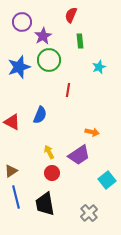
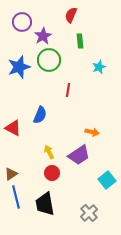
red triangle: moved 1 px right, 6 px down
brown triangle: moved 3 px down
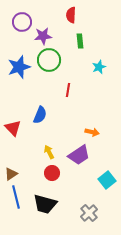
red semicircle: rotated 21 degrees counterclockwise
purple star: rotated 24 degrees clockwise
red triangle: rotated 18 degrees clockwise
black trapezoid: rotated 65 degrees counterclockwise
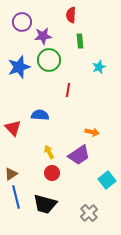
blue semicircle: rotated 108 degrees counterclockwise
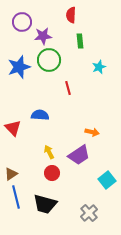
red line: moved 2 px up; rotated 24 degrees counterclockwise
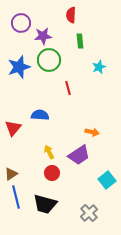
purple circle: moved 1 px left, 1 px down
red triangle: rotated 24 degrees clockwise
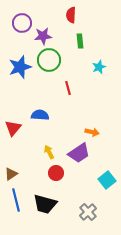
purple circle: moved 1 px right
blue star: moved 1 px right
purple trapezoid: moved 2 px up
red circle: moved 4 px right
blue line: moved 3 px down
gray cross: moved 1 px left, 1 px up
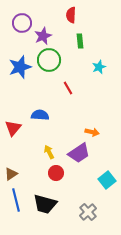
purple star: rotated 18 degrees counterclockwise
red line: rotated 16 degrees counterclockwise
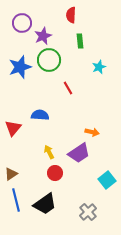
red circle: moved 1 px left
black trapezoid: rotated 50 degrees counterclockwise
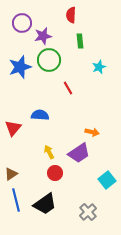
purple star: rotated 12 degrees clockwise
